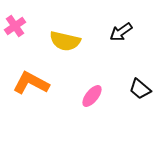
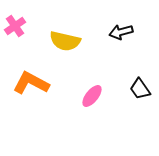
black arrow: rotated 20 degrees clockwise
black trapezoid: rotated 15 degrees clockwise
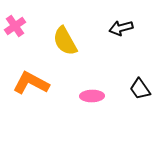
black arrow: moved 4 px up
yellow semicircle: rotated 48 degrees clockwise
pink ellipse: rotated 50 degrees clockwise
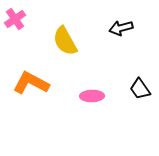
pink cross: moved 7 px up
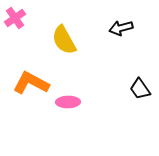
pink cross: moved 1 px up
yellow semicircle: moved 1 px left, 1 px up
pink ellipse: moved 24 px left, 6 px down
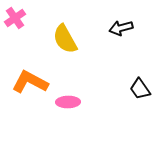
yellow semicircle: moved 1 px right, 1 px up
orange L-shape: moved 1 px left, 1 px up
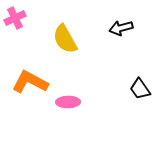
pink cross: rotated 10 degrees clockwise
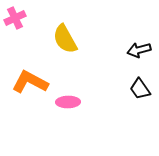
black arrow: moved 18 px right, 22 px down
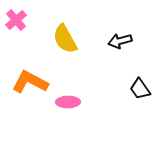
pink cross: moved 1 px right, 2 px down; rotated 15 degrees counterclockwise
black arrow: moved 19 px left, 9 px up
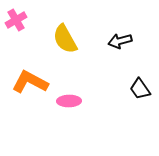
pink cross: rotated 10 degrees clockwise
pink ellipse: moved 1 px right, 1 px up
